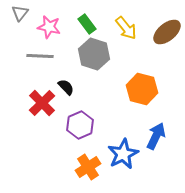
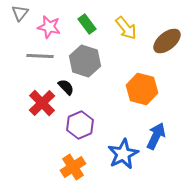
brown ellipse: moved 9 px down
gray hexagon: moved 9 px left, 7 px down
orange cross: moved 15 px left
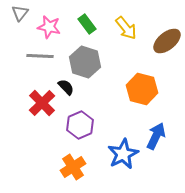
gray hexagon: moved 1 px down
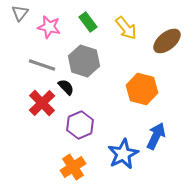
green rectangle: moved 1 px right, 2 px up
gray line: moved 2 px right, 9 px down; rotated 16 degrees clockwise
gray hexagon: moved 1 px left, 1 px up
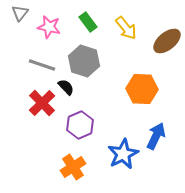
orange hexagon: rotated 12 degrees counterclockwise
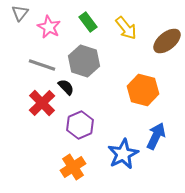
pink star: rotated 15 degrees clockwise
orange hexagon: moved 1 px right, 1 px down; rotated 12 degrees clockwise
